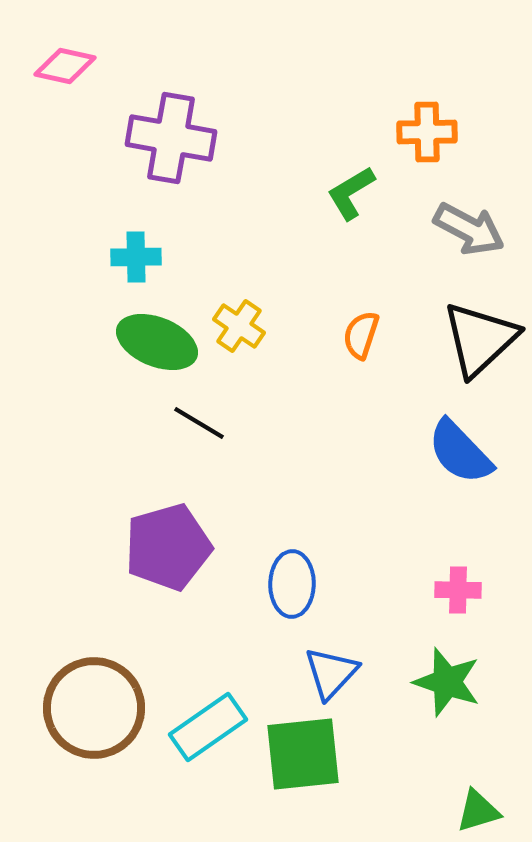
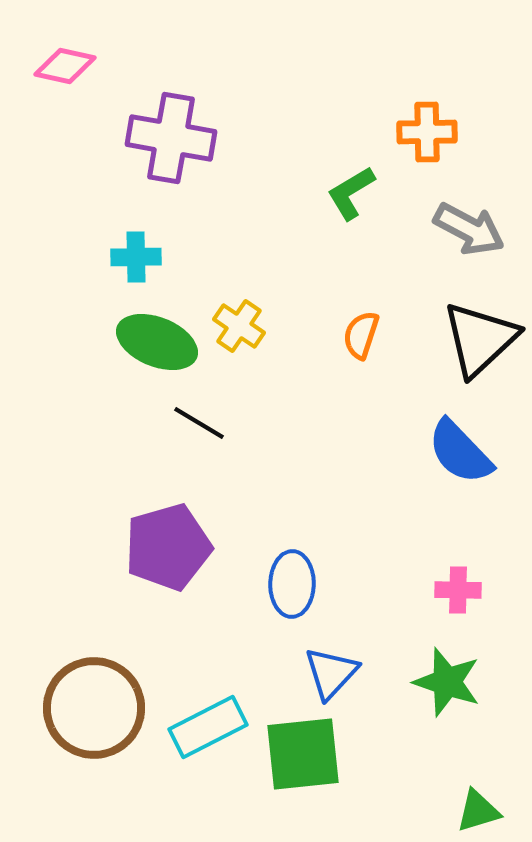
cyan rectangle: rotated 8 degrees clockwise
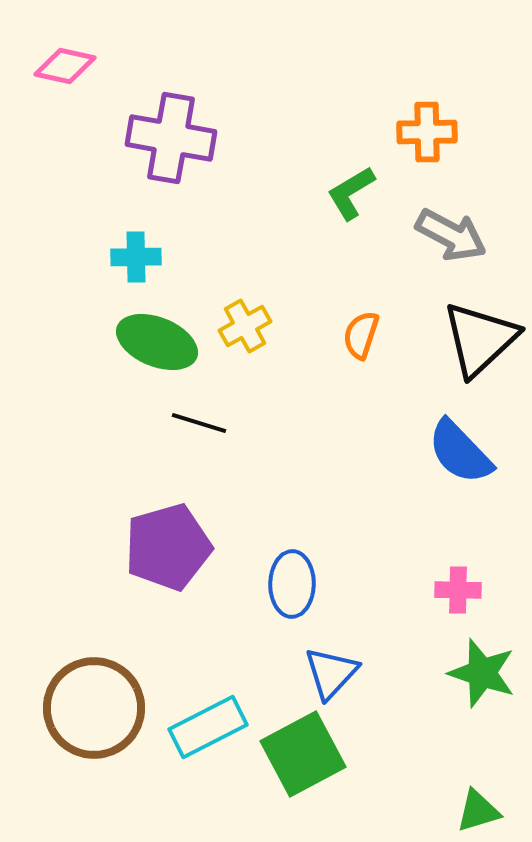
gray arrow: moved 18 px left, 6 px down
yellow cross: moved 6 px right; rotated 27 degrees clockwise
black line: rotated 14 degrees counterclockwise
green star: moved 35 px right, 9 px up
green square: rotated 22 degrees counterclockwise
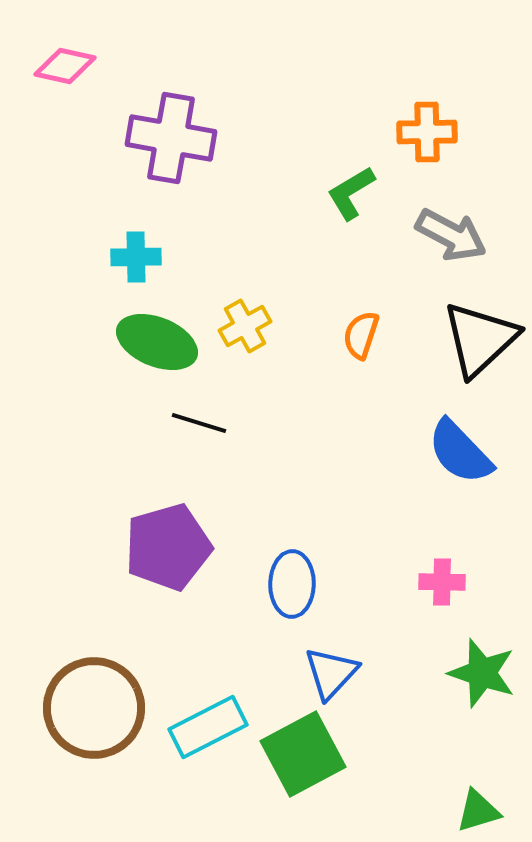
pink cross: moved 16 px left, 8 px up
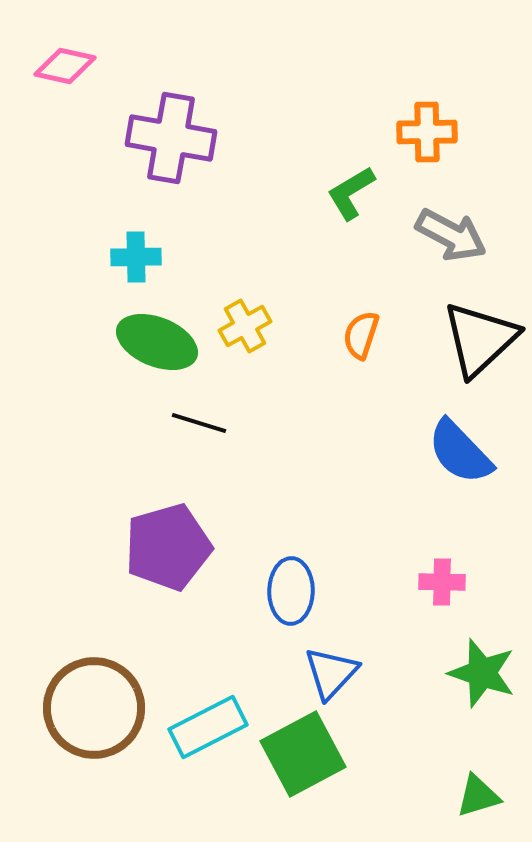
blue ellipse: moved 1 px left, 7 px down
green triangle: moved 15 px up
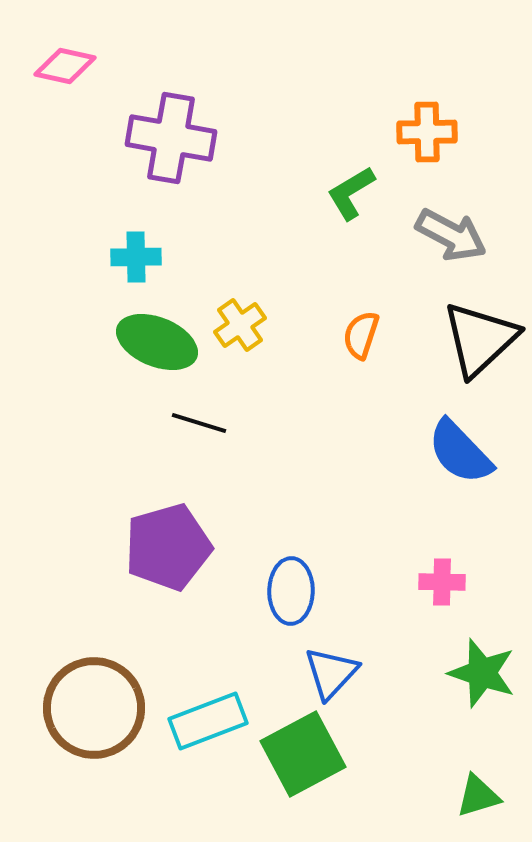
yellow cross: moved 5 px left, 1 px up; rotated 6 degrees counterclockwise
cyan rectangle: moved 6 px up; rotated 6 degrees clockwise
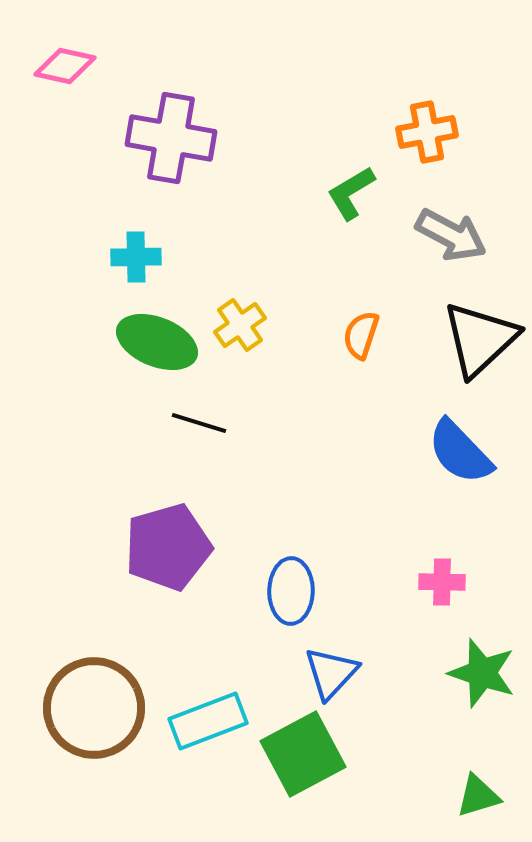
orange cross: rotated 10 degrees counterclockwise
